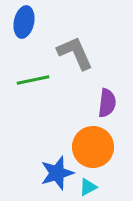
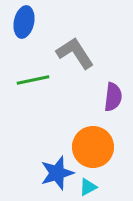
gray L-shape: rotated 9 degrees counterclockwise
purple semicircle: moved 6 px right, 6 px up
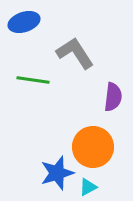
blue ellipse: rotated 60 degrees clockwise
green line: rotated 20 degrees clockwise
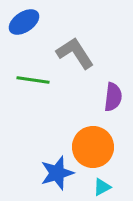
blue ellipse: rotated 16 degrees counterclockwise
cyan triangle: moved 14 px right
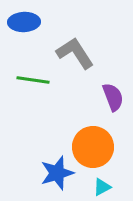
blue ellipse: rotated 32 degrees clockwise
purple semicircle: rotated 28 degrees counterclockwise
